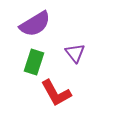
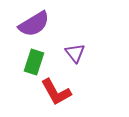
purple semicircle: moved 1 px left
red L-shape: moved 1 px up
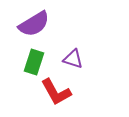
purple triangle: moved 2 px left, 6 px down; rotated 35 degrees counterclockwise
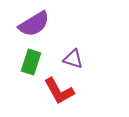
green rectangle: moved 3 px left
red L-shape: moved 3 px right, 1 px up
